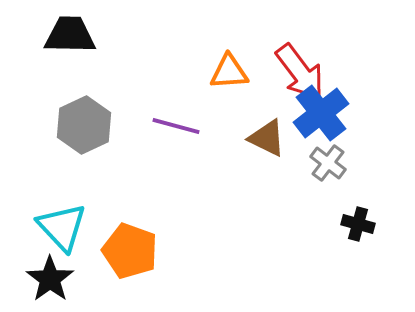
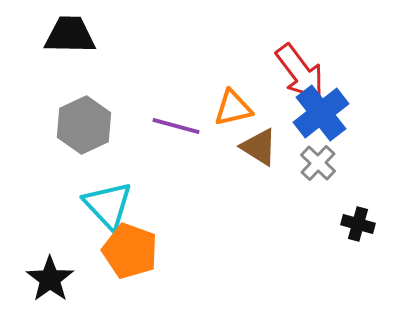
orange triangle: moved 4 px right, 36 px down; rotated 9 degrees counterclockwise
brown triangle: moved 8 px left, 9 px down; rotated 6 degrees clockwise
gray cross: moved 10 px left; rotated 6 degrees clockwise
cyan triangle: moved 46 px right, 22 px up
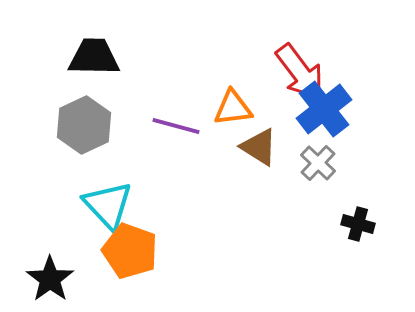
black trapezoid: moved 24 px right, 22 px down
orange triangle: rotated 6 degrees clockwise
blue cross: moved 3 px right, 4 px up
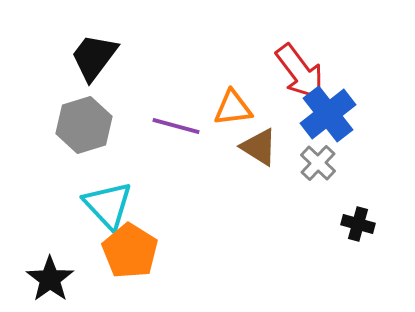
black trapezoid: rotated 54 degrees counterclockwise
blue cross: moved 4 px right, 5 px down
gray hexagon: rotated 8 degrees clockwise
orange pentagon: rotated 12 degrees clockwise
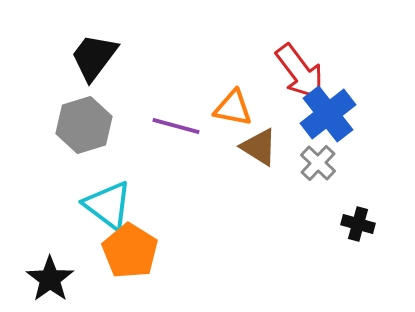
orange triangle: rotated 18 degrees clockwise
cyan triangle: rotated 10 degrees counterclockwise
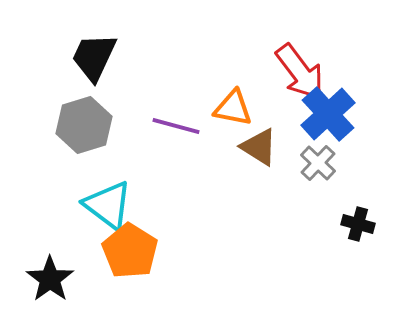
black trapezoid: rotated 12 degrees counterclockwise
blue cross: rotated 4 degrees counterclockwise
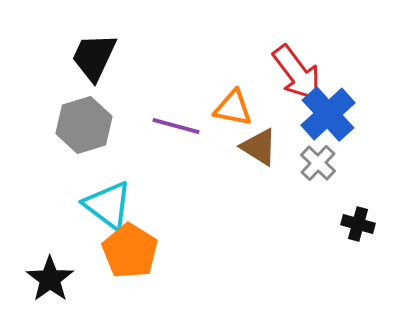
red arrow: moved 3 px left, 1 px down
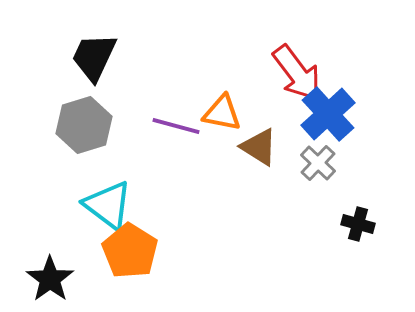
orange triangle: moved 11 px left, 5 px down
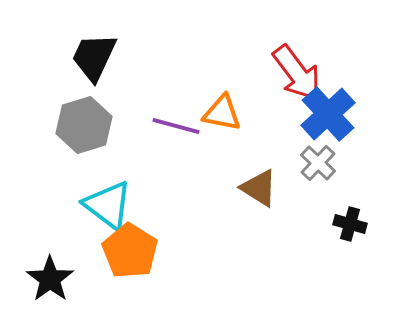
brown triangle: moved 41 px down
black cross: moved 8 px left
